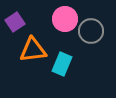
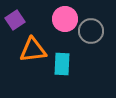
purple square: moved 2 px up
cyan rectangle: rotated 20 degrees counterclockwise
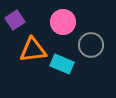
pink circle: moved 2 px left, 3 px down
gray circle: moved 14 px down
cyan rectangle: rotated 70 degrees counterclockwise
